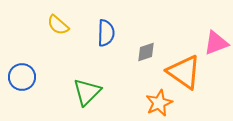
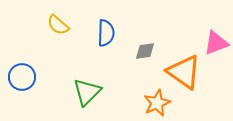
gray diamond: moved 1 px left, 1 px up; rotated 10 degrees clockwise
orange star: moved 2 px left
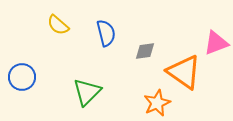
blue semicircle: rotated 16 degrees counterclockwise
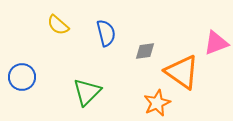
orange triangle: moved 2 px left
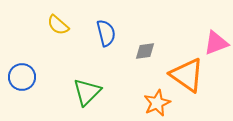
orange triangle: moved 5 px right, 3 px down
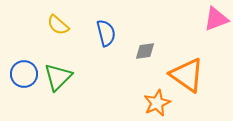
pink triangle: moved 24 px up
blue circle: moved 2 px right, 3 px up
green triangle: moved 29 px left, 15 px up
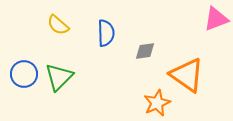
blue semicircle: rotated 12 degrees clockwise
green triangle: moved 1 px right
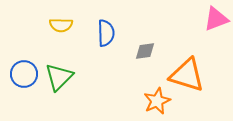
yellow semicircle: moved 3 px right; rotated 40 degrees counterclockwise
orange triangle: rotated 18 degrees counterclockwise
orange star: moved 2 px up
